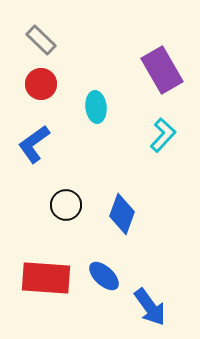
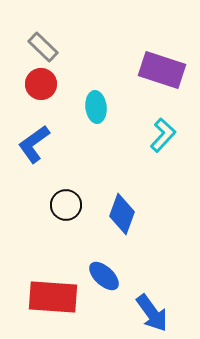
gray rectangle: moved 2 px right, 7 px down
purple rectangle: rotated 42 degrees counterclockwise
red rectangle: moved 7 px right, 19 px down
blue arrow: moved 2 px right, 6 px down
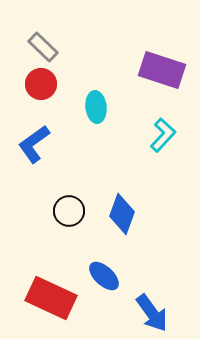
black circle: moved 3 px right, 6 px down
red rectangle: moved 2 px left, 1 px down; rotated 21 degrees clockwise
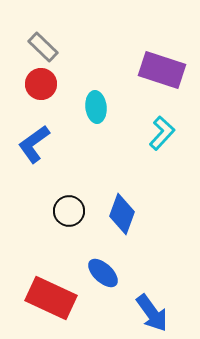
cyan L-shape: moved 1 px left, 2 px up
blue ellipse: moved 1 px left, 3 px up
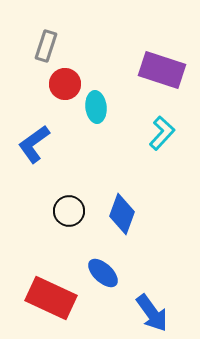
gray rectangle: moved 3 px right, 1 px up; rotated 64 degrees clockwise
red circle: moved 24 px right
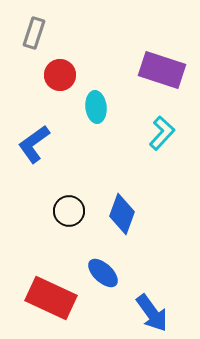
gray rectangle: moved 12 px left, 13 px up
red circle: moved 5 px left, 9 px up
